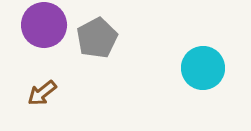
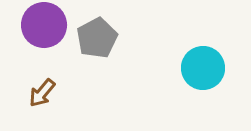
brown arrow: rotated 12 degrees counterclockwise
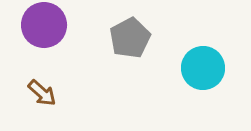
gray pentagon: moved 33 px right
brown arrow: rotated 88 degrees counterclockwise
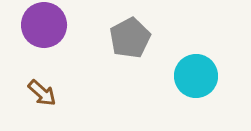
cyan circle: moved 7 px left, 8 px down
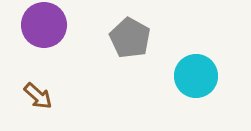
gray pentagon: rotated 15 degrees counterclockwise
brown arrow: moved 4 px left, 3 px down
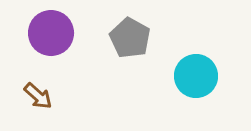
purple circle: moved 7 px right, 8 px down
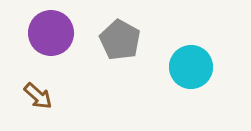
gray pentagon: moved 10 px left, 2 px down
cyan circle: moved 5 px left, 9 px up
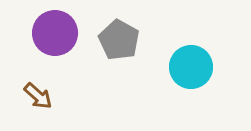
purple circle: moved 4 px right
gray pentagon: moved 1 px left
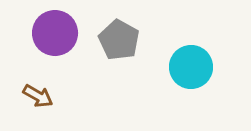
brown arrow: rotated 12 degrees counterclockwise
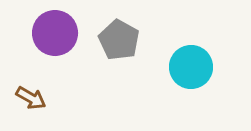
brown arrow: moved 7 px left, 2 px down
